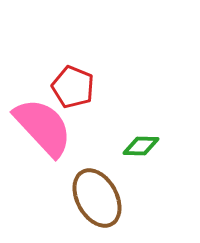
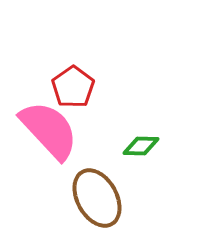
red pentagon: rotated 15 degrees clockwise
pink semicircle: moved 6 px right, 3 px down
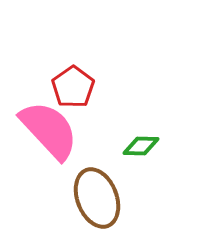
brown ellipse: rotated 8 degrees clockwise
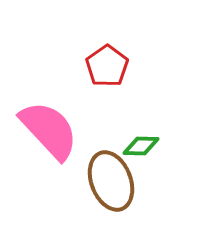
red pentagon: moved 34 px right, 21 px up
brown ellipse: moved 14 px right, 17 px up
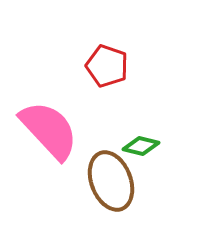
red pentagon: rotated 18 degrees counterclockwise
green diamond: rotated 12 degrees clockwise
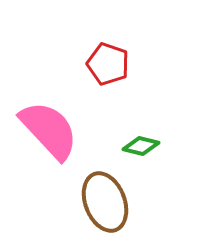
red pentagon: moved 1 px right, 2 px up
brown ellipse: moved 6 px left, 21 px down
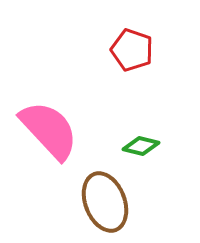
red pentagon: moved 24 px right, 14 px up
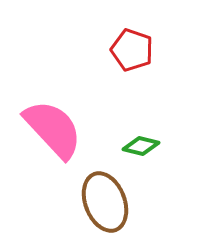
pink semicircle: moved 4 px right, 1 px up
